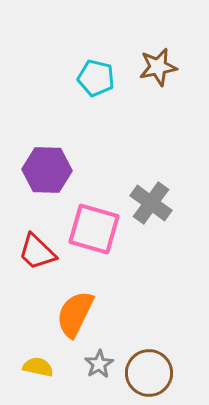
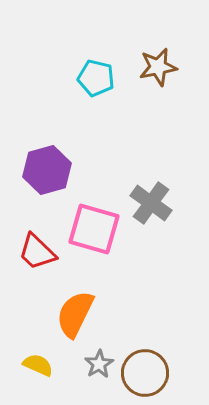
purple hexagon: rotated 18 degrees counterclockwise
yellow semicircle: moved 2 px up; rotated 12 degrees clockwise
brown circle: moved 4 px left
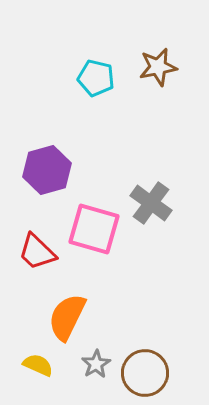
orange semicircle: moved 8 px left, 3 px down
gray star: moved 3 px left
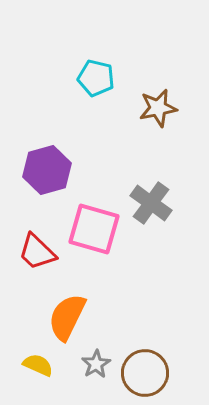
brown star: moved 41 px down
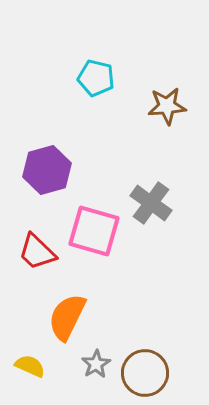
brown star: moved 9 px right, 2 px up; rotated 6 degrees clockwise
pink square: moved 2 px down
yellow semicircle: moved 8 px left, 1 px down
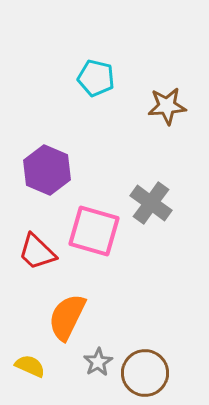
purple hexagon: rotated 21 degrees counterclockwise
gray star: moved 2 px right, 2 px up
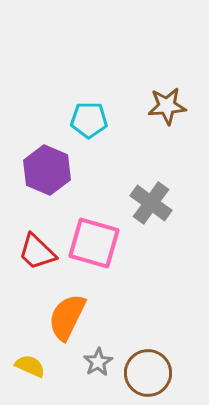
cyan pentagon: moved 7 px left, 42 px down; rotated 12 degrees counterclockwise
pink square: moved 12 px down
brown circle: moved 3 px right
